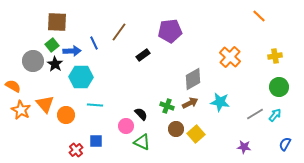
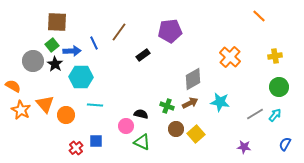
black semicircle: rotated 32 degrees counterclockwise
red cross: moved 2 px up
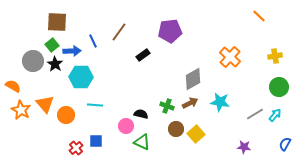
blue line: moved 1 px left, 2 px up
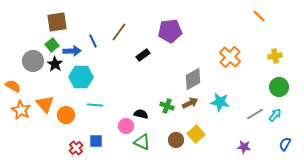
brown square: rotated 10 degrees counterclockwise
brown circle: moved 11 px down
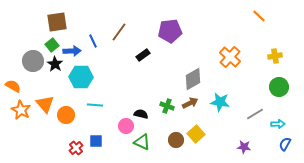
cyan arrow: moved 3 px right, 9 px down; rotated 48 degrees clockwise
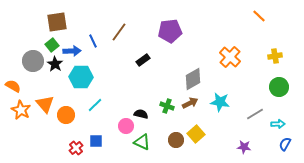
black rectangle: moved 5 px down
cyan line: rotated 49 degrees counterclockwise
